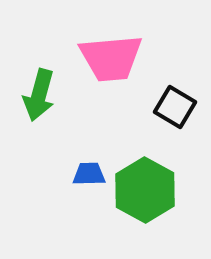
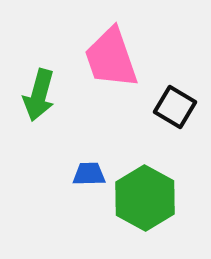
pink trapezoid: rotated 76 degrees clockwise
green hexagon: moved 8 px down
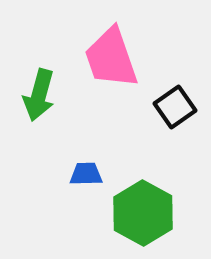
black square: rotated 24 degrees clockwise
blue trapezoid: moved 3 px left
green hexagon: moved 2 px left, 15 px down
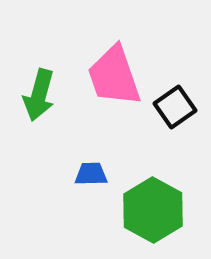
pink trapezoid: moved 3 px right, 18 px down
blue trapezoid: moved 5 px right
green hexagon: moved 10 px right, 3 px up
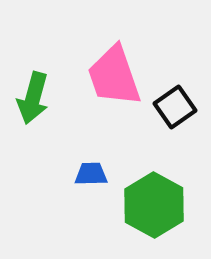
green arrow: moved 6 px left, 3 px down
green hexagon: moved 1 px right, 5 px up
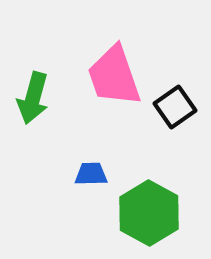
green hexagon: moved 5 px left, 8 px down
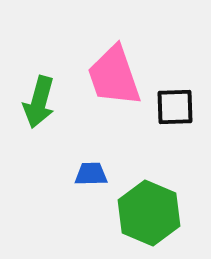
green arrow: moved 6 px right, 4 px down
black square: rotated 33 degrees clockwise
green hexagon: rotated 6 degrees counterclockwise
